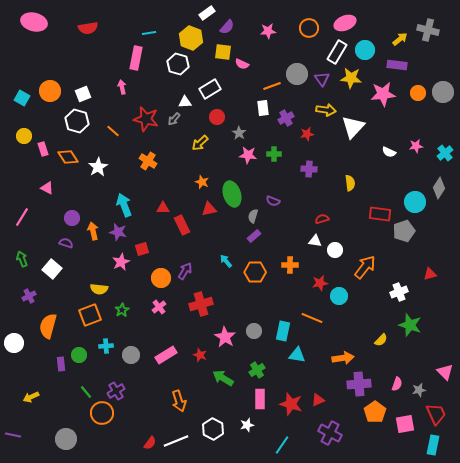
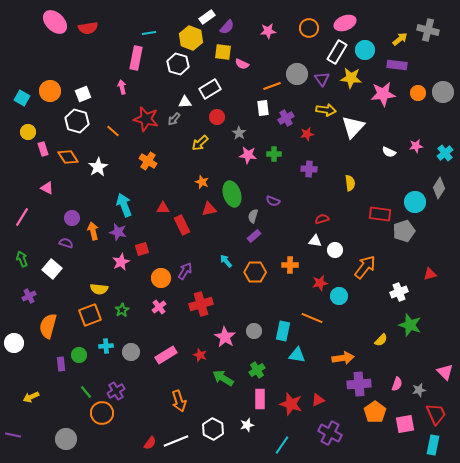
white rectangle at (207, 13): moved 4 px down
pink ellipse at (34, 22): moved 21 px right; rotated 30 degrees clockwise
yellow circle at (24, 136): moved 4 px right, 4 px up
gray circle at (131, 355): moved 3 px up
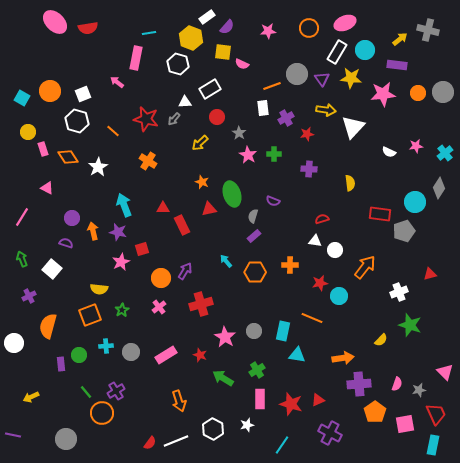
pink arrow at (122, 87): moved 5 px left, 5 px up; rotated 40 degrees counterclockwise
pink star at (248, 155): rotated 24 degrees clockwise
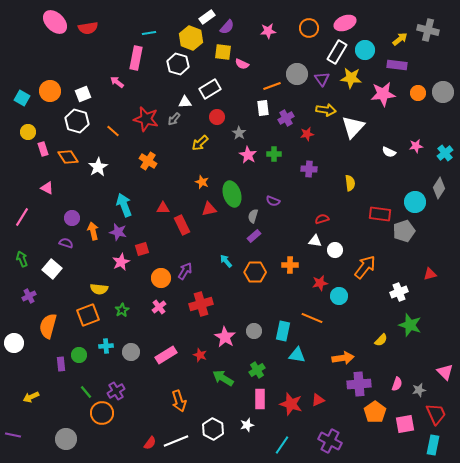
orange square at (90, 315): moved 2 px left
purple cross at (330, 433): moved 8 px down
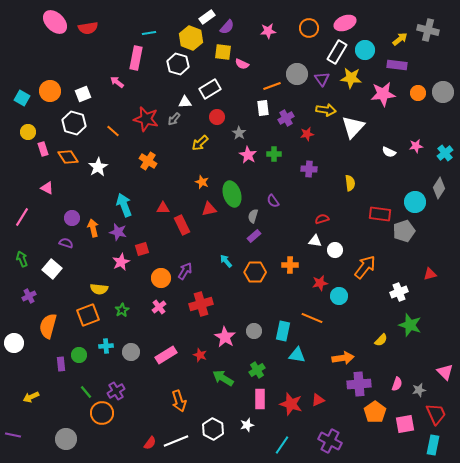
white hexagon at (77, 121): moved 3 px left, 2 px down
purple semicircle at (273, 201): rotated 32 degrees clockwise
orange arrow at (93, 231): moved 3 px up
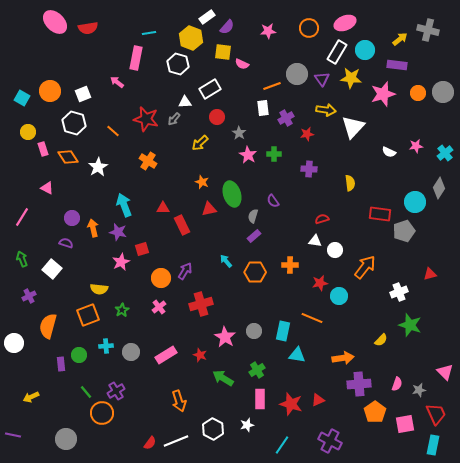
pink star at (383, 94): rotated 10 degrees counterclockwise
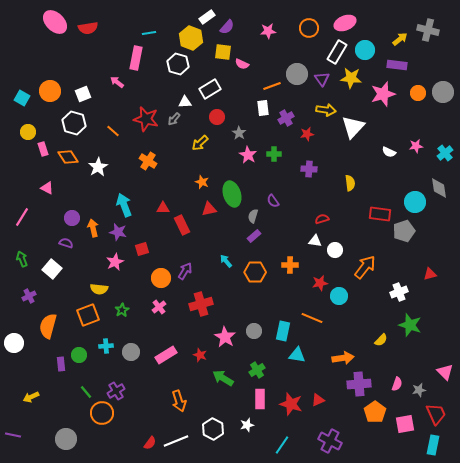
gray diamond at (439, 188): rotated 40 degrees counterclockwise
pink star at (121, 262): moved 6 px left
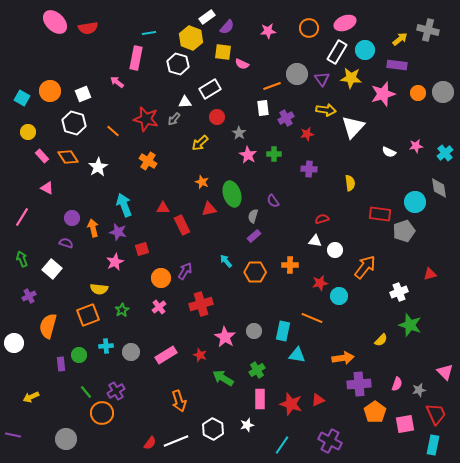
pink rectangle at (43, 149): moved 1 px left, 7 px down; rotated 24 degrees counterclockwise
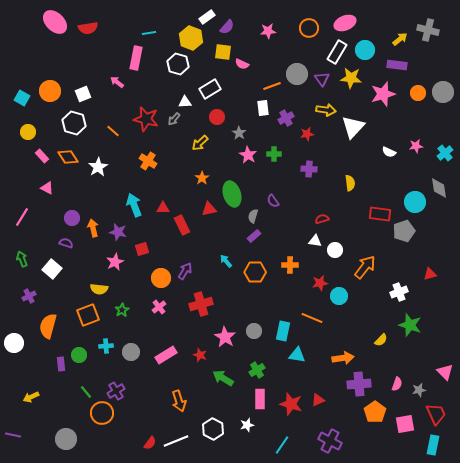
orange star at (202, 182): moved 4 px up; rotated 16 degrees clockwise
cyan arrow at (124, 205): moved 10 px right
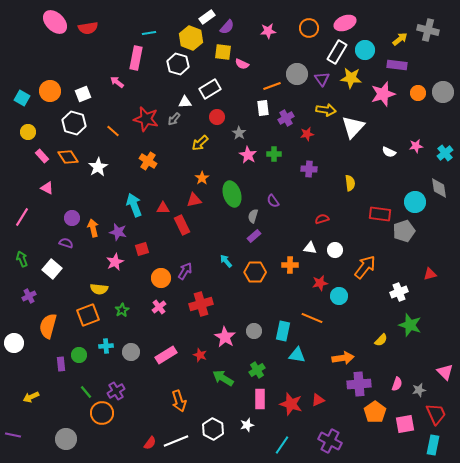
red triangle at (209, 209): moved 15 px left, 9 px up
white triangle at (315, 241): moved 5 px left, 7 px down
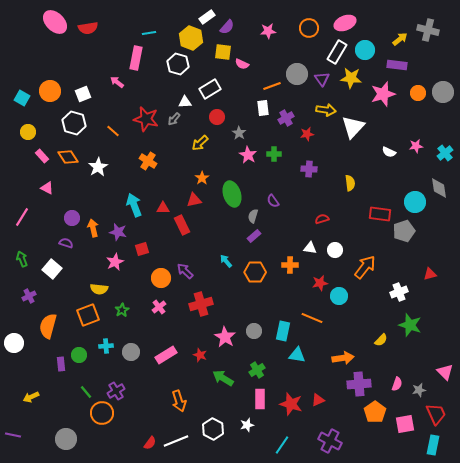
purple arrow at (185, 271): rotated 78 degrees counterclockwise
